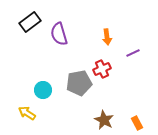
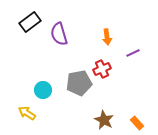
orange rectangle: rotated 16 degrees counterclockwise
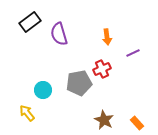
yellow arrow: rotated 18 degrees clockwise
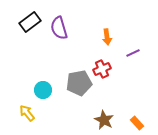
purple semicircle: moved 6 px up
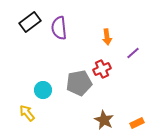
purple semicircle: rotated 10 degrees clockwise
purple line: rotated 16 degrees counterclockwise
orange rectangle: rotated 72 degrees counterclockwise
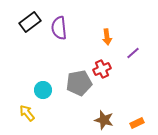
brown star: rotated 12 degrees counterclockwise
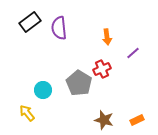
gray pentagon: rotated 30 degrees counterclockwise
orange rectangle: moved 3 px up
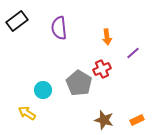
black rectangle: moved 13 px left, 1 px up
yellow arrow: rotated 18 degrees counterclockwise
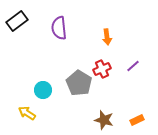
purple line: moved 13 px down
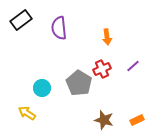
black rectangle: moved 4 px right, 1 px up
cyan circle: moved 1 px left, 2 px up
